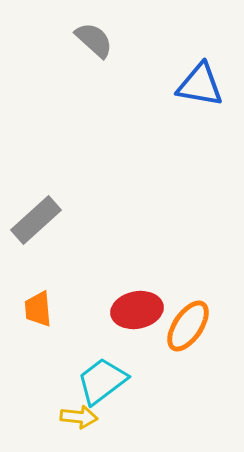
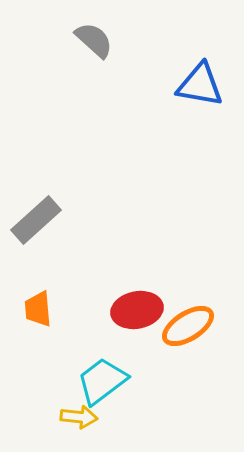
orange ellipse: rotated 24 degrees clockwise
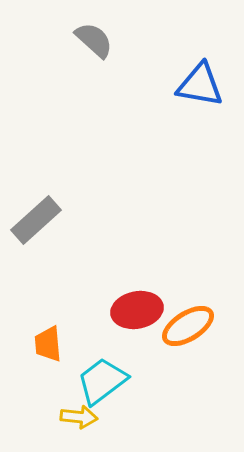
orange trapezoid: moved 10 px right, 35 px down
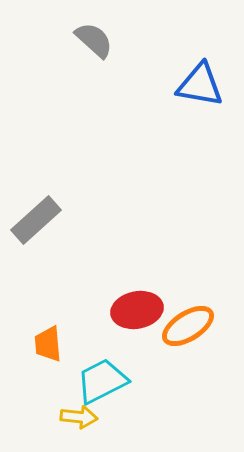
cyan trapezoid: rotated 10 degrees clockwise
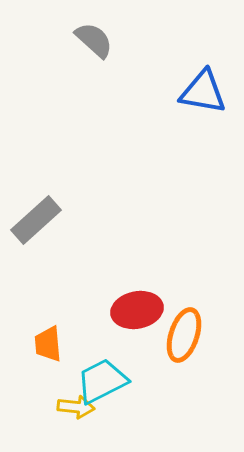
blue triangle: moved 3 px right, 7 px down
orange ellipse: moved 4 px left, 9 px down; rotated 40 degrees counterclockwise
yellow arrow: moved 3 px left, 10 px up
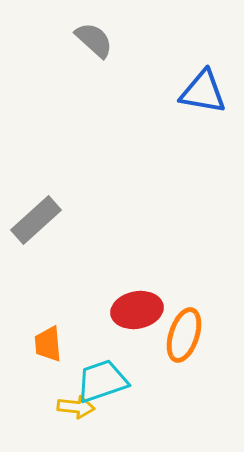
cyan trapezoid: rotated 8 degrees clockwise
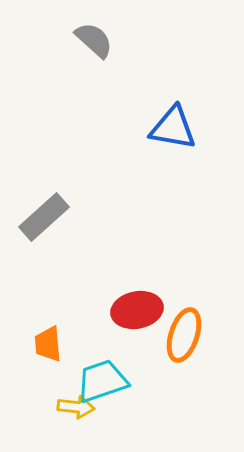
blue triangle: moved 30 px left, 36 px down
gray rectangle: moved 8 px right, 3 px up
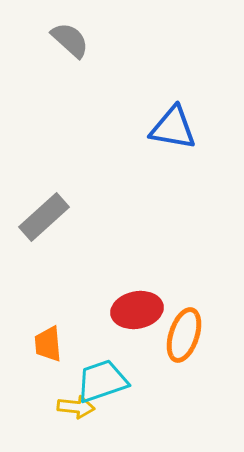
gray semicircle: moved 24 px left
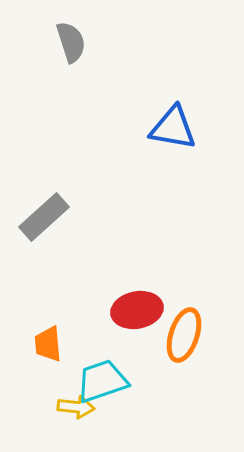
gray semicircle: moved 1 px right, 2 px down; rotated 30 degrees clockwise
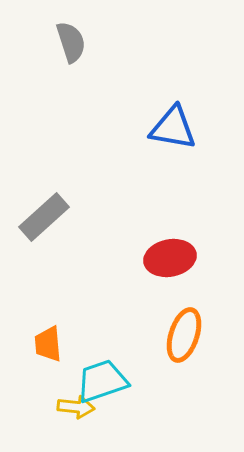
red ellipse: moved 33 px right, 52 px up
